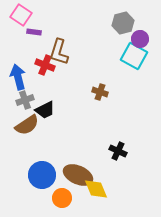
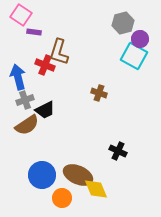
brown cross: moved 1 px left, 1 px down
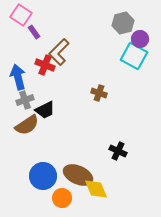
purple rectangle: rotated 48 degrees clockwise
brown L-shape: rotated 28 degrees clockwise
blue circle: moved 1 px right, 1 px down
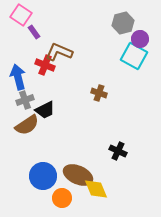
brown L-shape: rotated 68 degrees clockwise
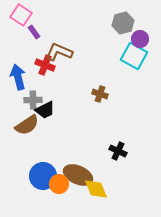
brown cross: moved 1 px right, 1 px down
gray cross: moved 8 px right; rotated 18 degrees clockwise
orange circle: moved 3 px left, 14 px up
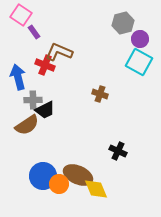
cyan square: moved 5 px right, 6 px down
